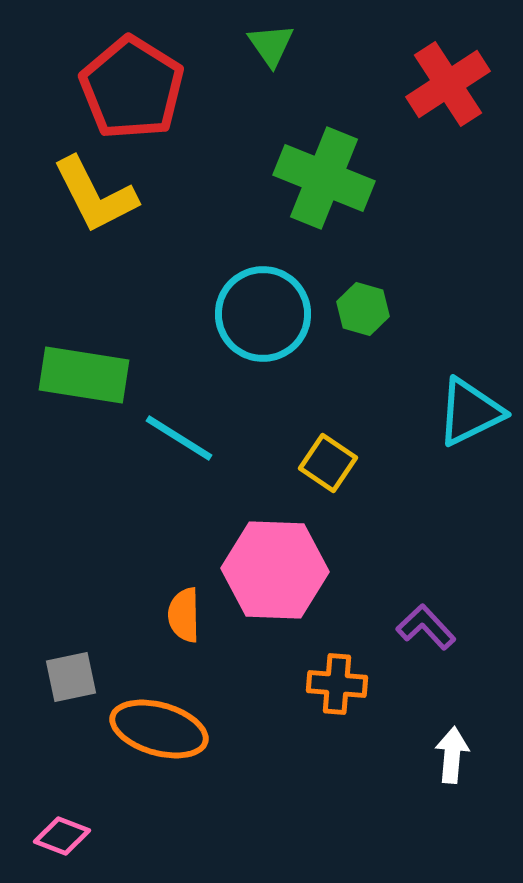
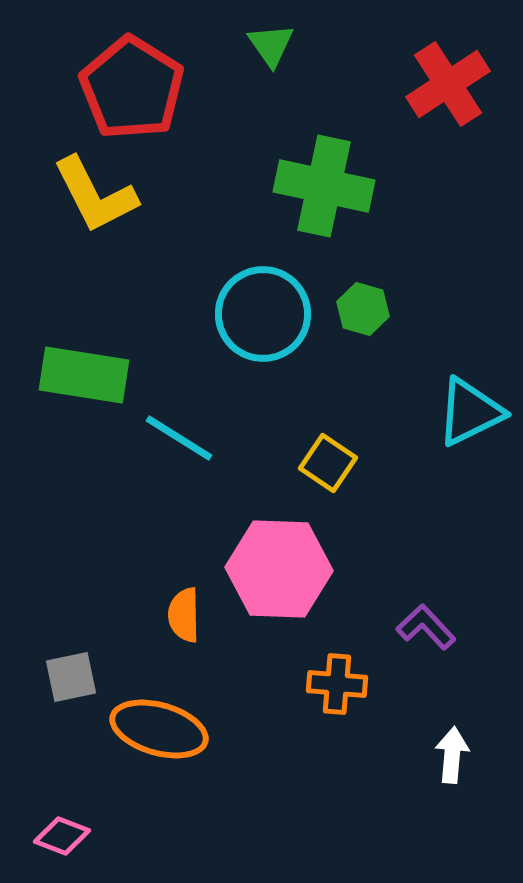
green cross: moved 8 px down; rotated 10 degrees counterclockwise
pink hexagon: moved 4 px right, 1 px up
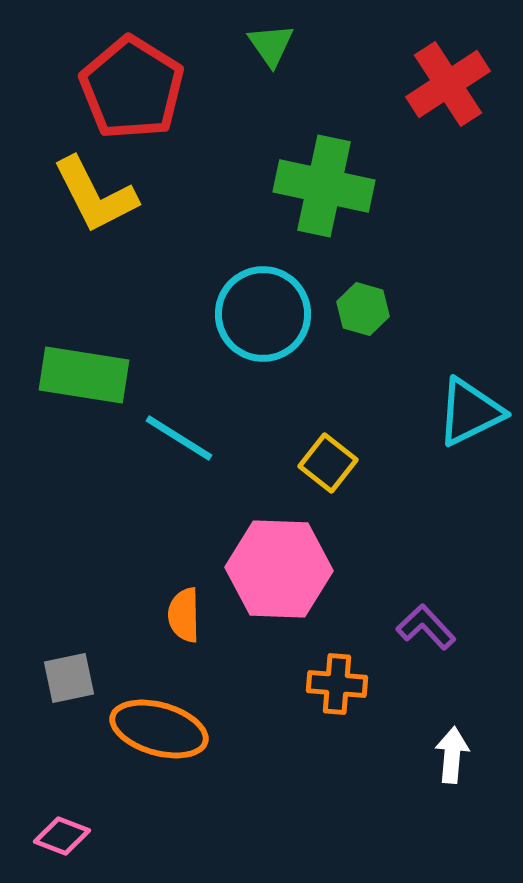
yellow square: rotated 4 degrees clockwise
gray square: moved 2 px left, 1 px down
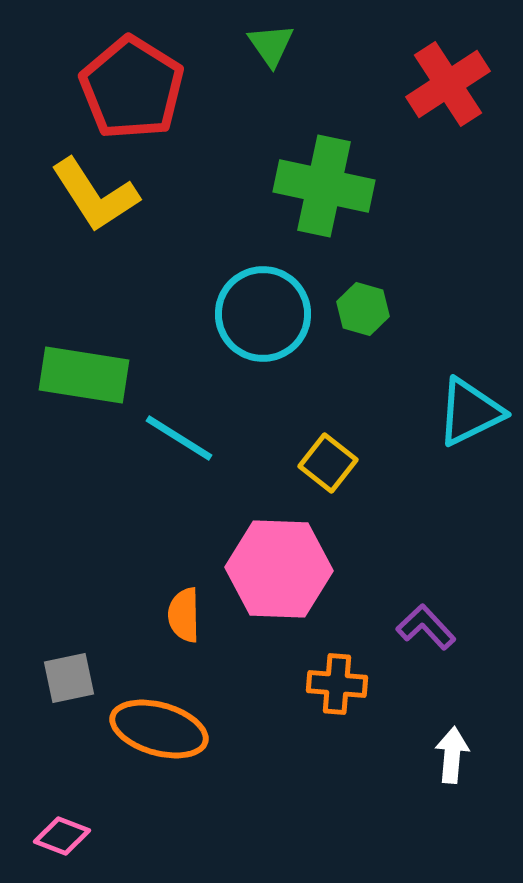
yellow L-shape: rotated 6 degrees counterclockwise
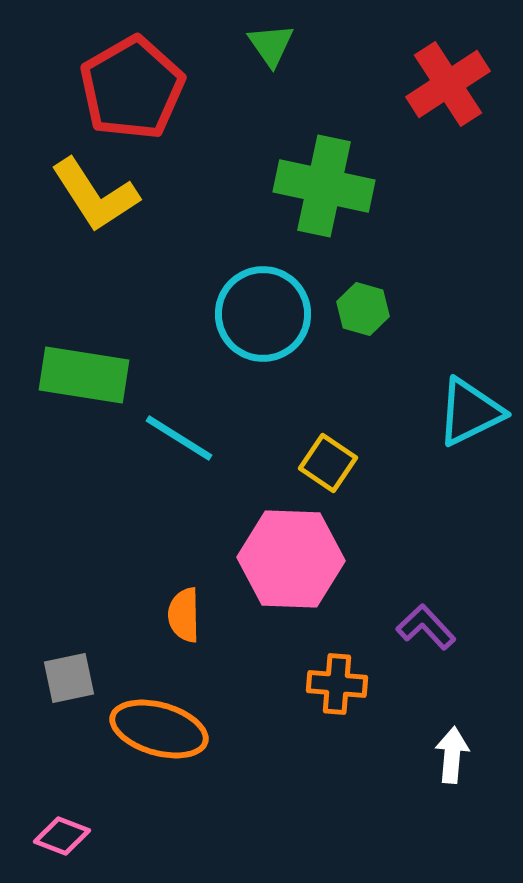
red pentagon: rotated 10 degrees clockwise
yellow square: rotated 4 degrees counterclockwise
pink hexagon: moved 12 px right, 10 px up
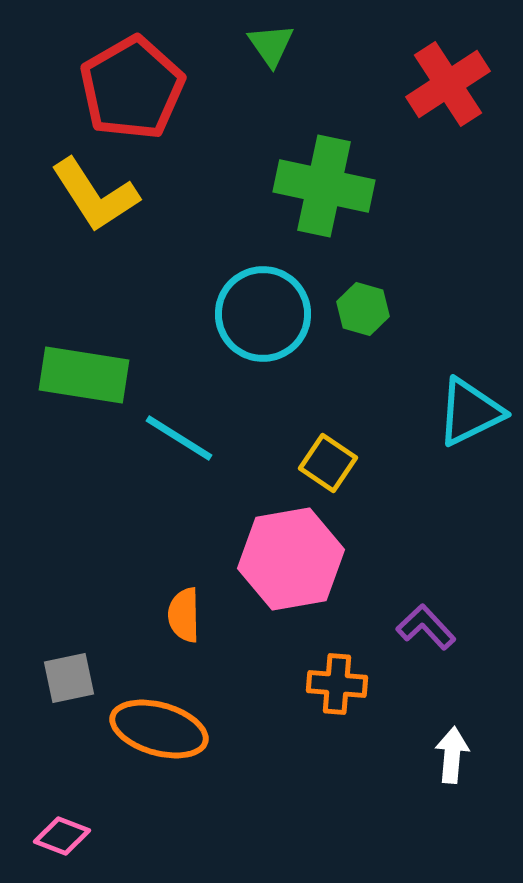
pink hexagon: rotated 12 degrees counterclockwise
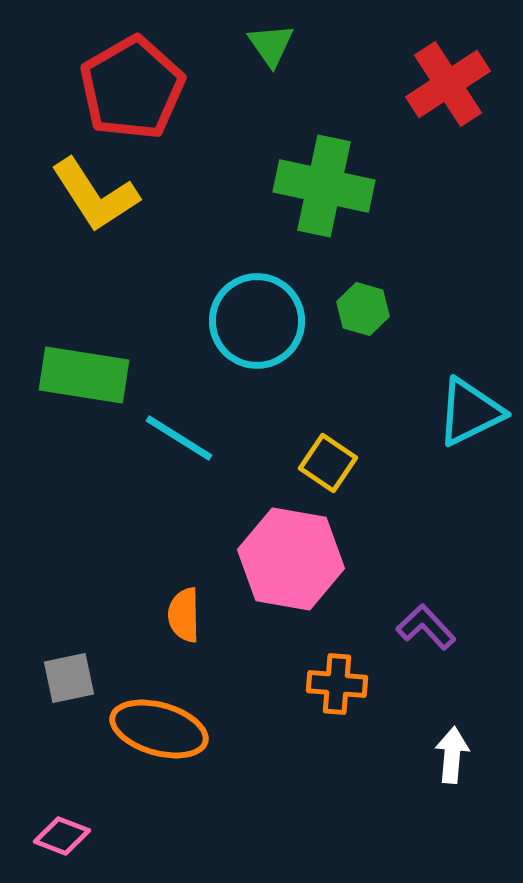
cyan circle: moved 6 px left, 7 px down
pink hexagon: rotated 20 degrees clockwise
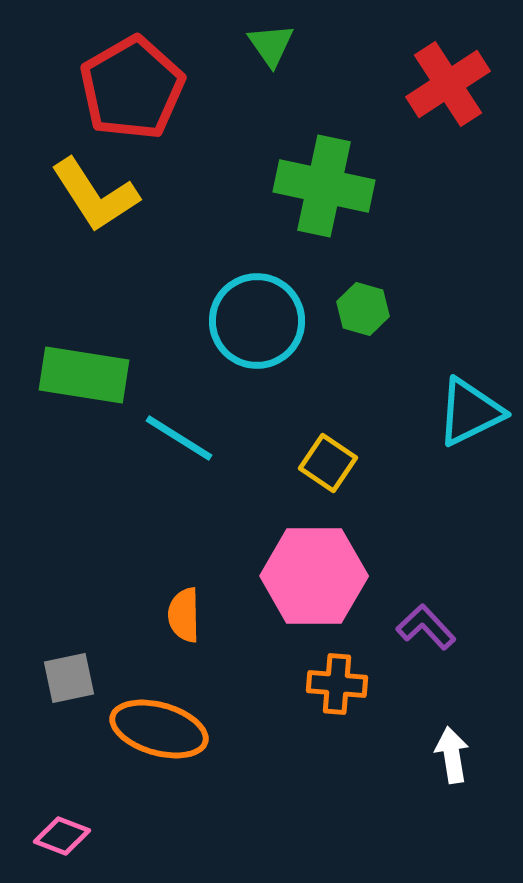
pink hexagon: moved 23 px right, 17 px down; rotated 10 degrees counterclockwise
white arrow: rotated 14 degrees counterclockwise
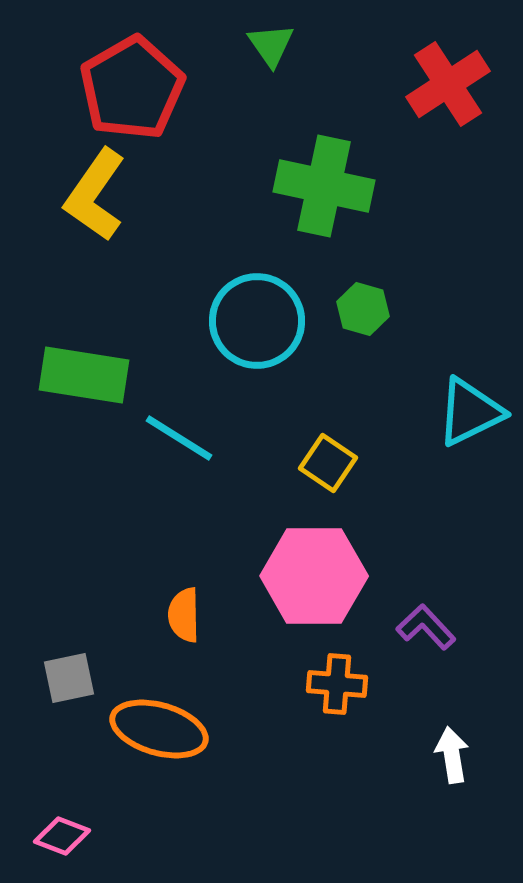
yellow L-shape: rotated 68 degrees clockwise
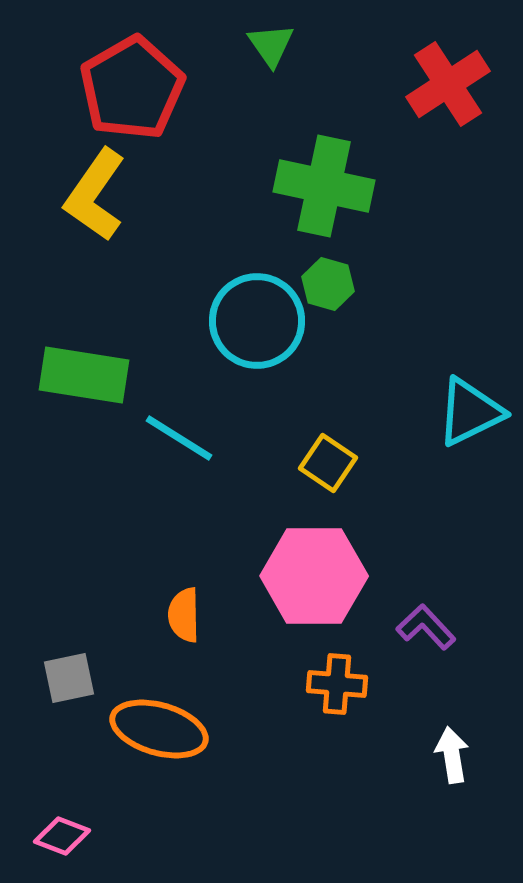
green hexagon: moved 35 px left, 25 px up
